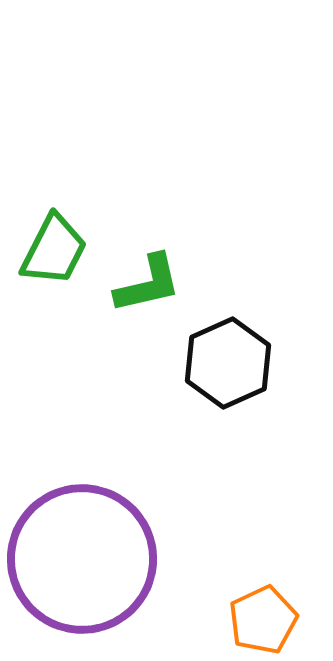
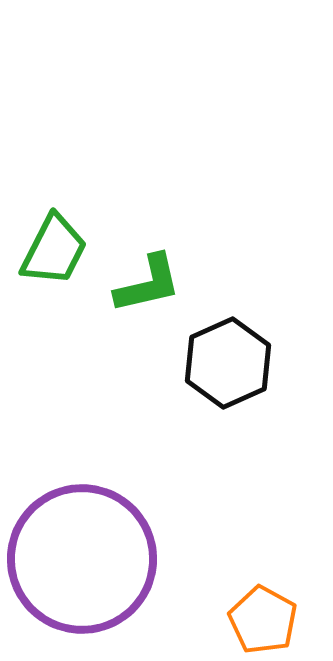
orange pentagon: rotated 18 degrees counterclockwise
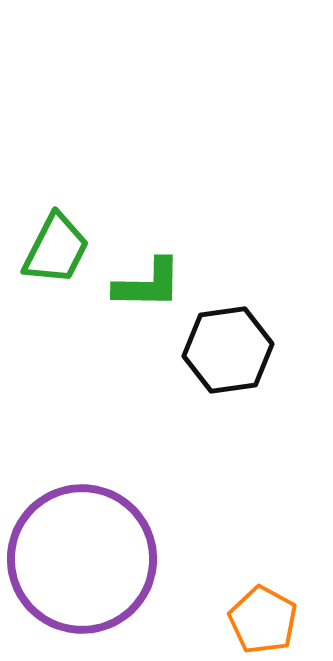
green trapezoid: moved 2 px right, 1 px up
green L-shape: rotated 14 degrees clockwise
black hexagon: moved 13 px up; rotated 16 degrees clockwise
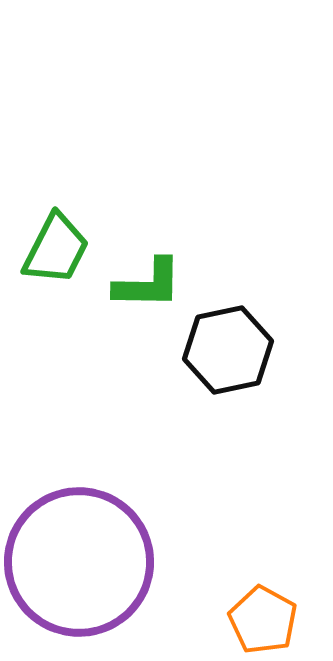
black hexagon: rotated 4 degrees counterclockwise
purple circle: moved 3 px left, 3 px down
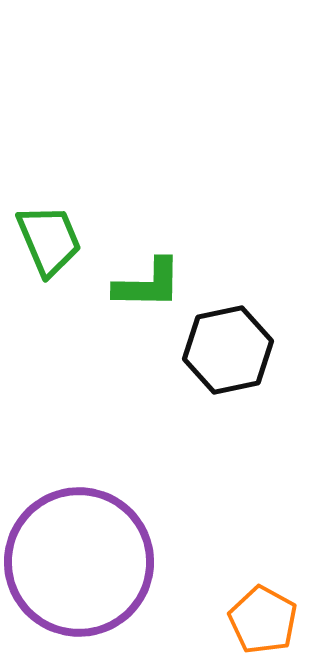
green trapezoid: moved 7 px left, 9 px up; rotated 50 degrees counterclockwise
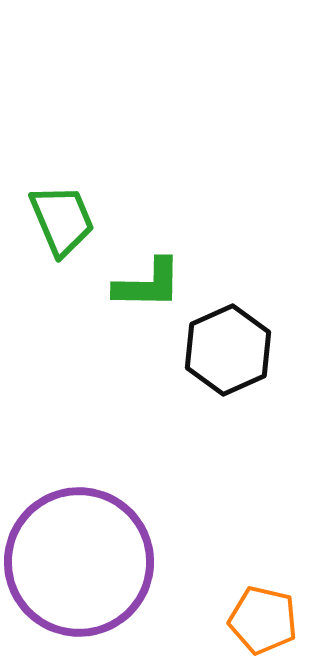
green trapezoid: moved 13 px right, 20 px up
black hexagon: rotated 12 degrees counterclockwise
orange pentagon: rotated 16 degrees counterclockwise
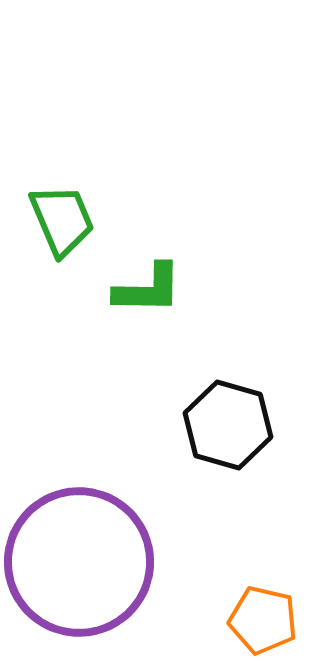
green L-shape: moved 5 px down
black hexagon: moved 75 px down; rotated 20 degrees counterclockwise
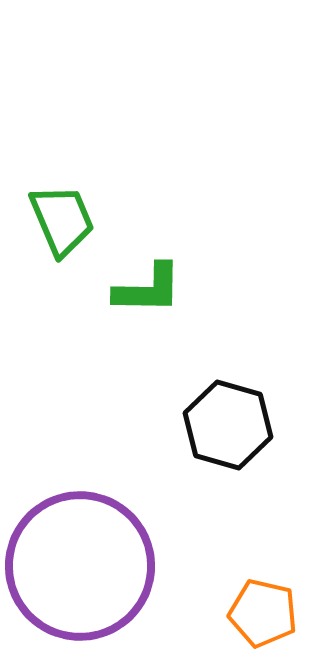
purple circle: moved 1 px right, 4 px down
orange pentagon: moved 7 px up
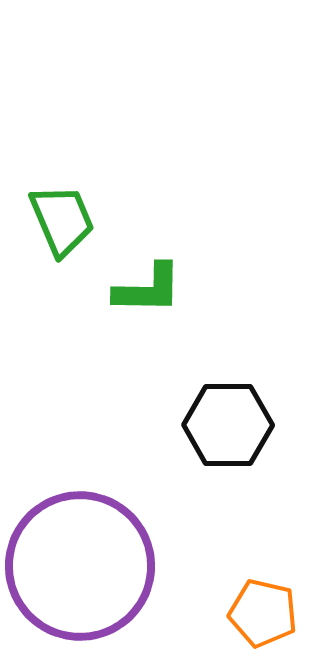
black hexagon: rotated 16 degrees counterclockwise
